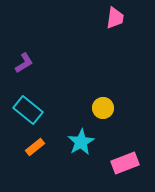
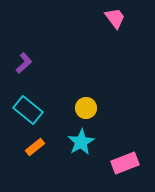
pink trapezoid: rotated 45 degrees counterclockwise
purple L-shape: rotated 10 degrees counterclockwise
yellow circle: moved 17 px left
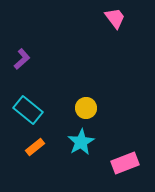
purple L-shape: moved 2 px left, 4 px up
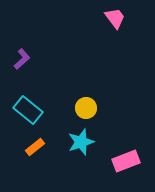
cyan star: rotated 12 degrees clockwise
pink rectangle: moved 1 px right, 2 px up
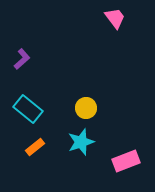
cyan rectangle: moved 1 px up
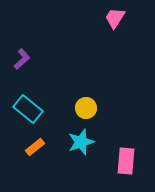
pink trapezoid: rotated 110 degrees counterclockwise
pink rectangle: rotated 64 degrees counterclockwise
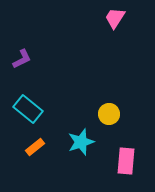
purple L-shape: rotated 15 degrees clockwise
yellow circle: moved 23 px right, 6 px down
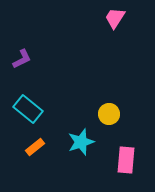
pink rectangle: moved 1 px up
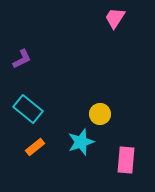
yellow circle: moved 9 px left
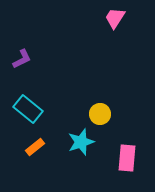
pink rectangle: moved 1 px right, 2 px up
